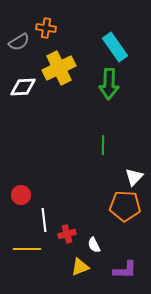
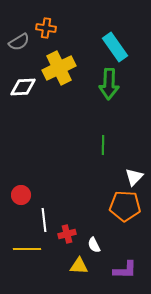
yellow triangle: moved 1 px left, 1 px up; rotated 24 degrees clockwise
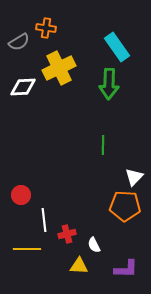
cyan rectangle: moved 2 px right
purple L-shape: moved 1 px right, 1 px up
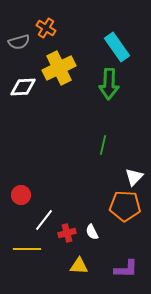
orange cross: rotated 24 degrees clockwise
gray semicircle: rotated 15 degrees clockwise
green line: rotated 12 degrees clockwise
white line: rotated 45 degrees clockwise
red cross: moved 1 px up
white semicircle: moved 2 px left, 13 px up
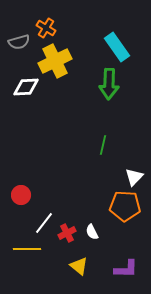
yellow cross: moved 4 px left, 7 px up
white diamond: moved 3 px right
white line: moved 3 px down
red cross: rotated 12 degrees counterclockwise
yellow triangle: rotated 36 degrees clockwise
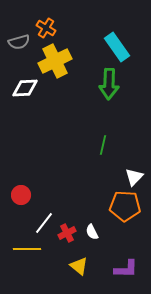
white diamond: moved 1 px left, 1 px down
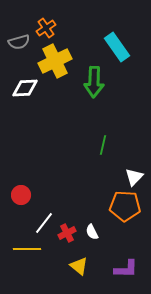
orange cross: rotated 24 degrees clockwise
green arrow: moved 15 px left, 2 px up
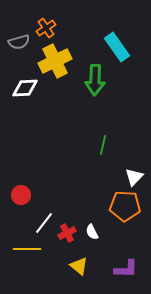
green arrow: moved 1 px right, 2 px up
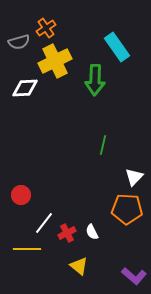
orange pentagon: moved 2 px right, 3 px down
purple L-shape: moved 8 px right, 7 px down; rotated 40 degrees clockwise
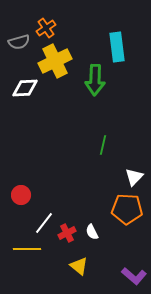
cyan rectangle: rotated 28 degrees clockwise
